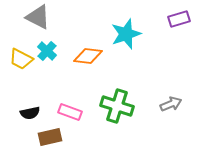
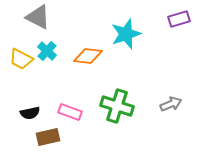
brown rectangle: moved 2 px left
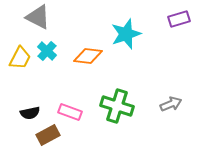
yellow trapezoid: moved 1 px left, 1 px up; rotated 90 degrees counterclockwise
brown rectangle: moved 2 px up; rotated 15 degrees counterclockwise
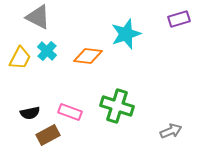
gray arrow: moved 27 px down
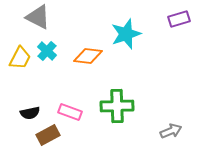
green cross: rotated 20 degrees counterclockwise
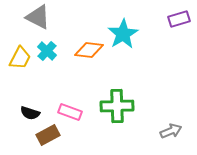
cyan star: moved 3 px left; rotated 12 degrees counterclockwise
orange diamond: moved 1 px right, 6 px up
black semicircle: rotated 30 degrees clockwise
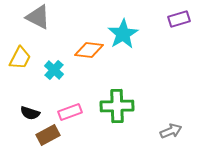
cyan cross: moved 7 px right, 19 px down
pink rectangle: rotated 40 degrees counterclockwise
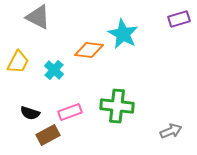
cyan star: rotated 12 degrees counterclockwise
yellow trapezoid: moved 2 px left, 4 px down
green cross: rotated 8 degrees clockwise
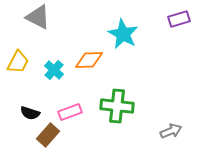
orange diamond: moved 10 px down; rotated 8 degrees counterclockwise
brown rectangle: rotated 20 degrees counterclockwise
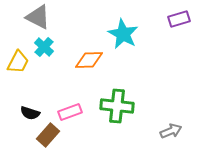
cyan cross: moved 10 px left, 23 px up
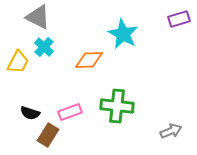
brown rectangle: rotated 10 degrees counterclockwise
